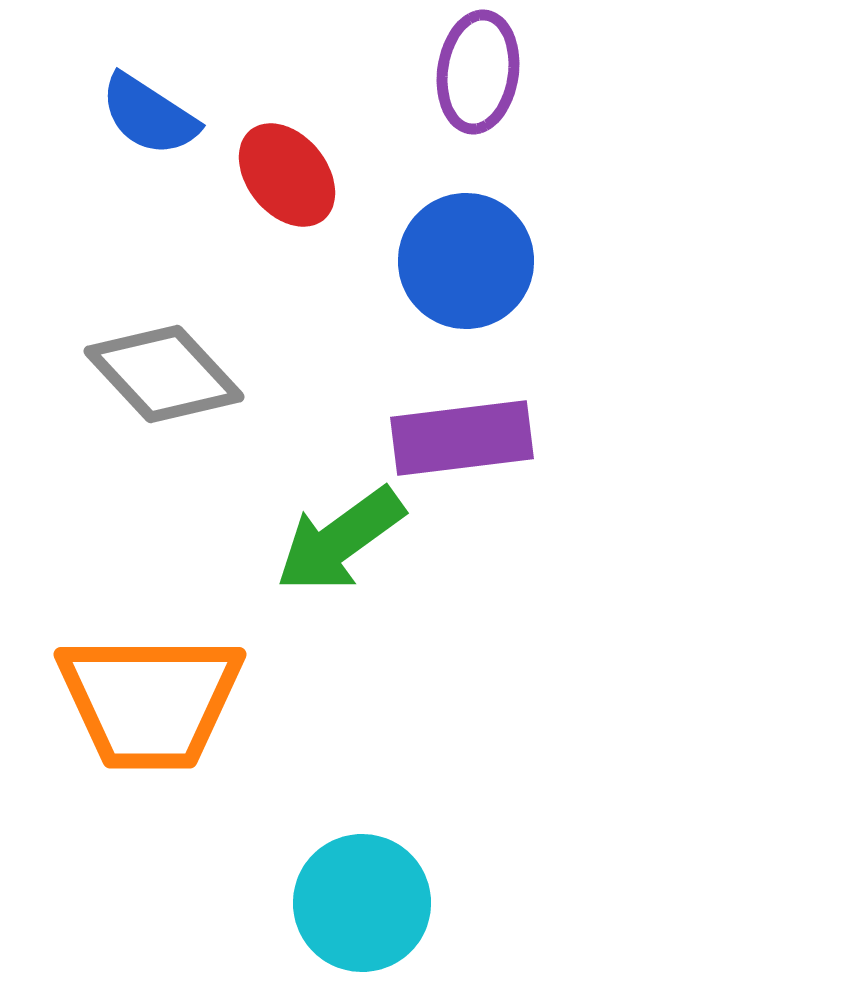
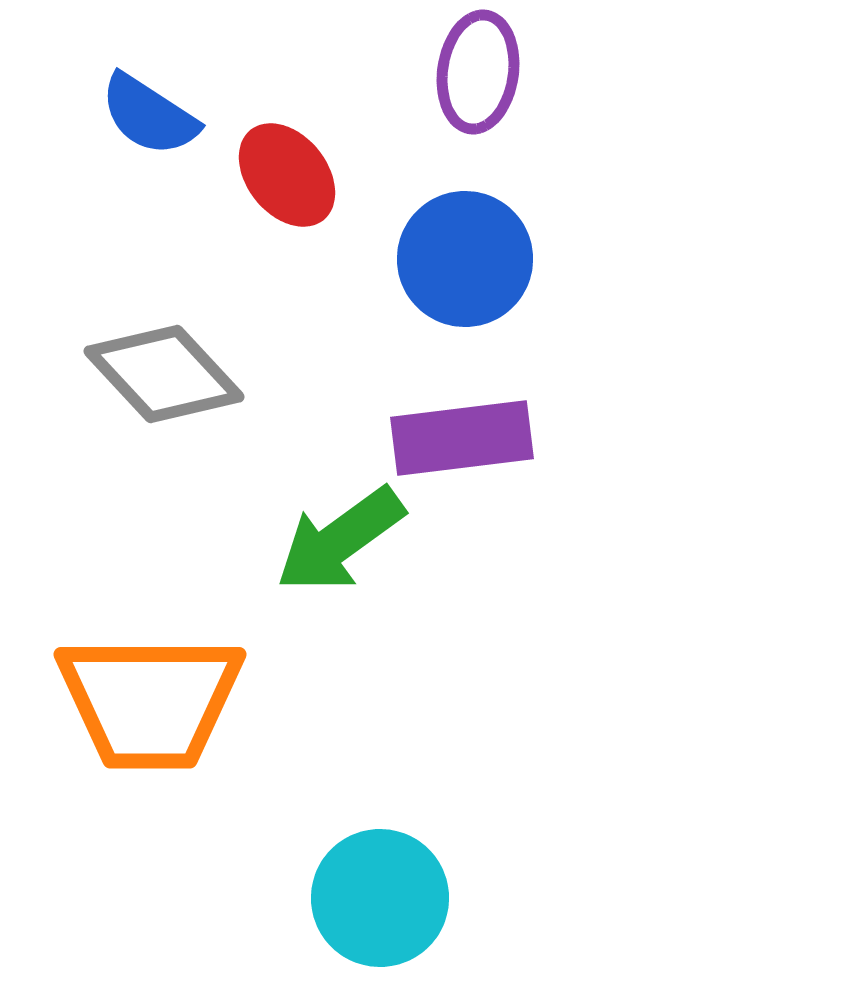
blue circle: moved 1 px left, 2 px up
cyan circle: moved 18 px right, 5 px up
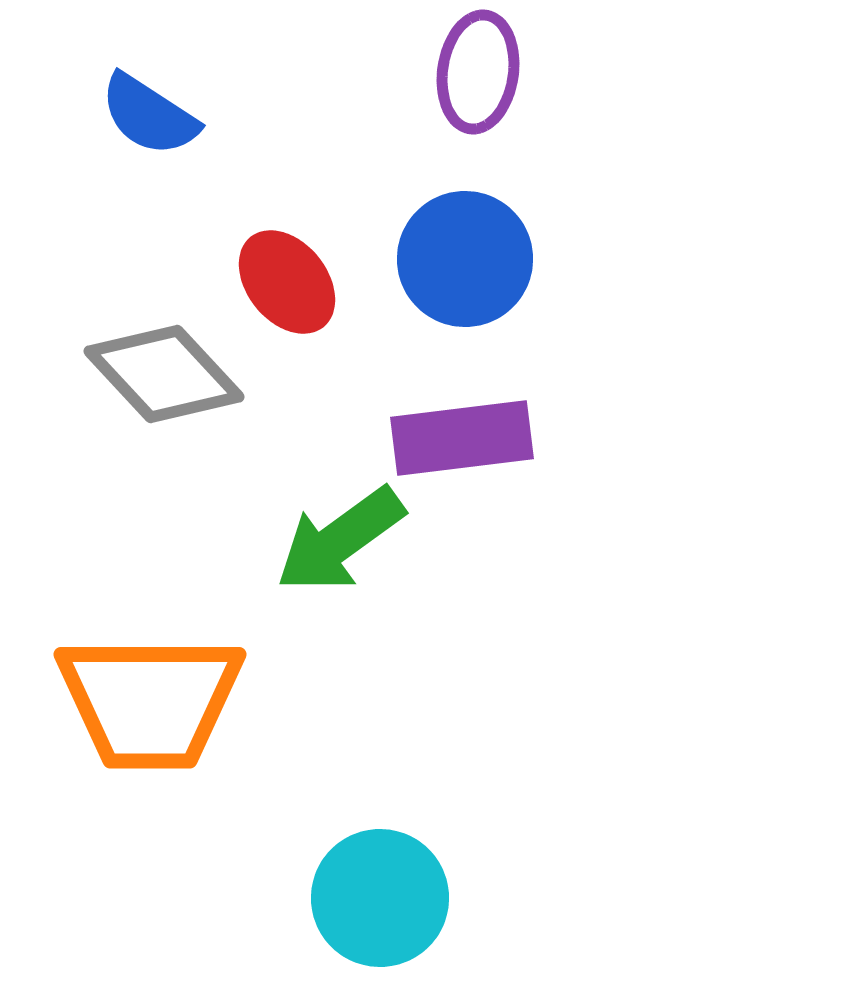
red ellipse: moved 107 px down
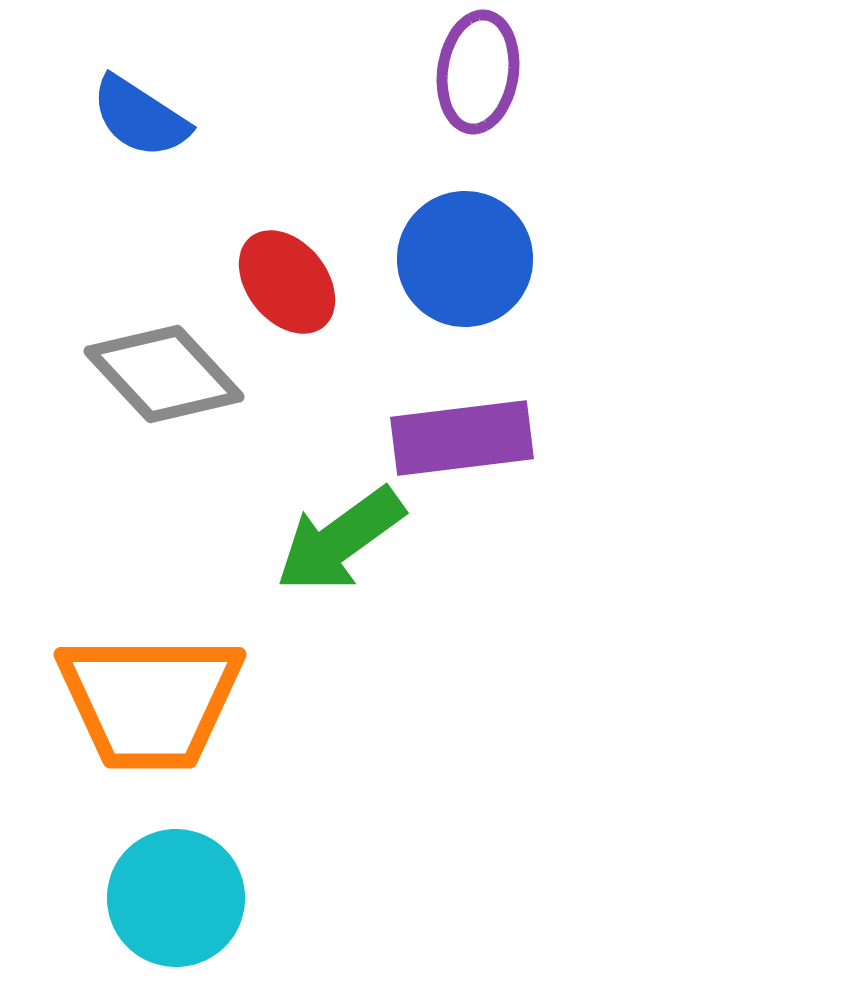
blue semicircle: moved 9 px left, 2 px down
cyan circle: moved 204 px left
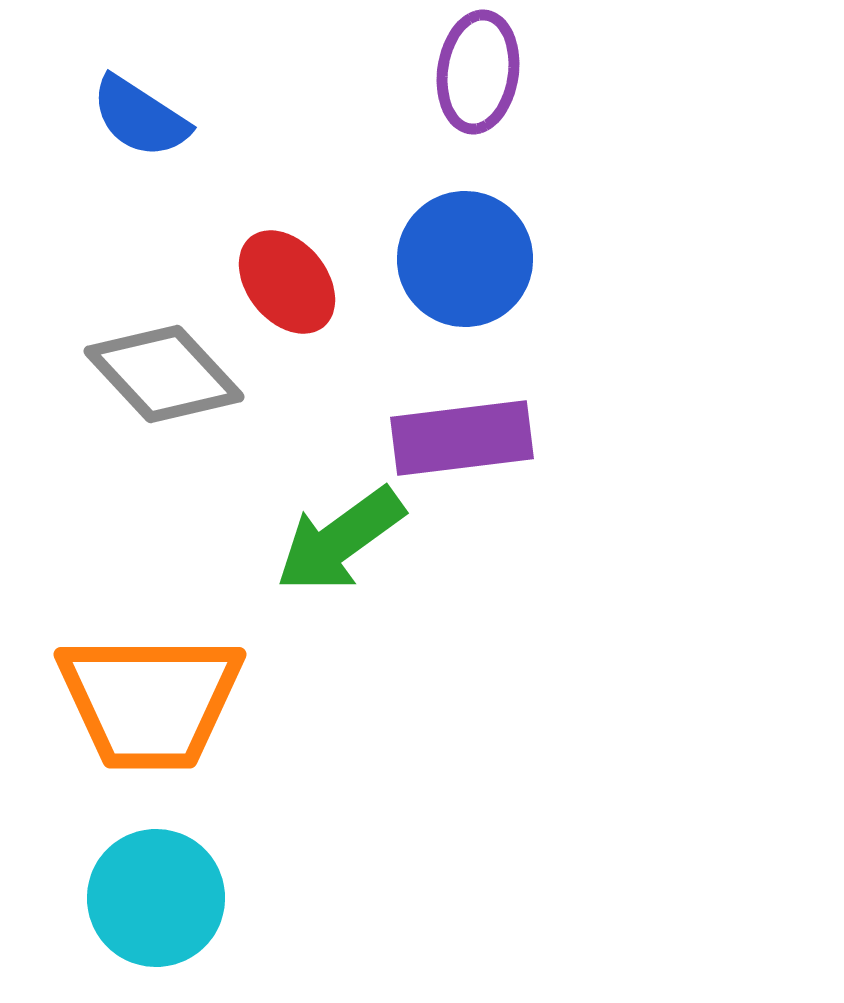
cyan circle: moved 20 px left
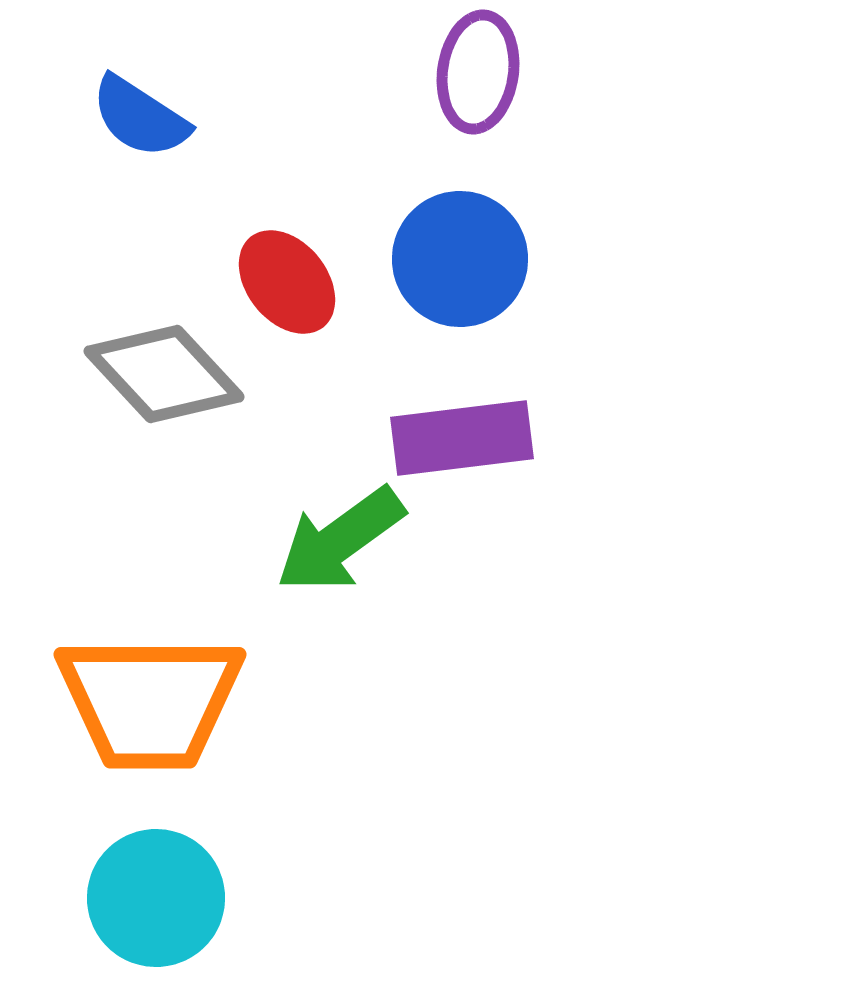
blue circle: moved 5 px left
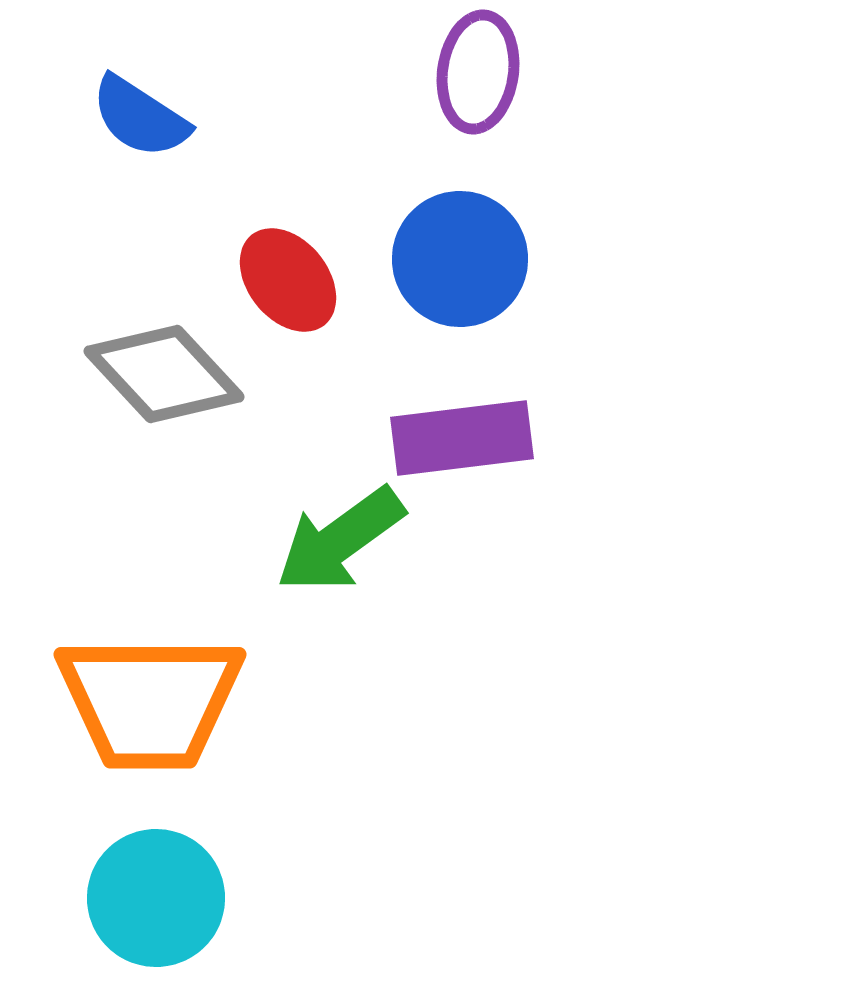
red ellipse: moved 1 px right, 2 px up
